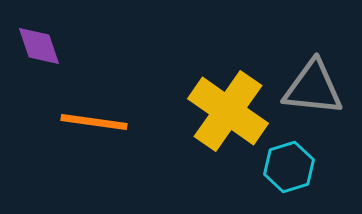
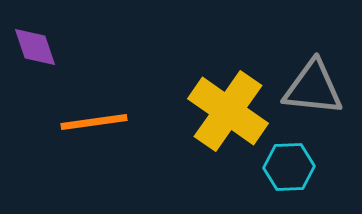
purple diamond: moved 4 px left, 1 px down
orange line: rotated 16 degrees counterclockwise
cyan hexagon: rotated 15 degrees clockwise
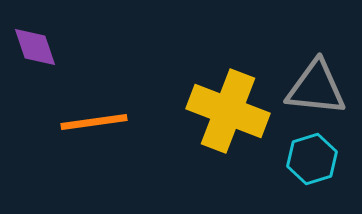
gray triangle: moved 3 px right
yellow cross: rotated 14 degrees counterclockwise
cyan hexagon: moved 23 px right, 8 px up; rotated 15 degrees counterclockwise
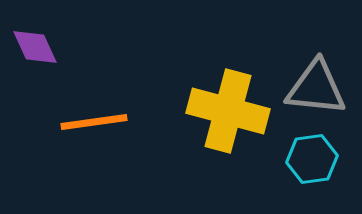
purple diamond: rotated 6 degrees counterclockwise
yellow cross: rotated 6 degrees counterclockwise
cyan hexagon: rotated 9 degrees clockwise
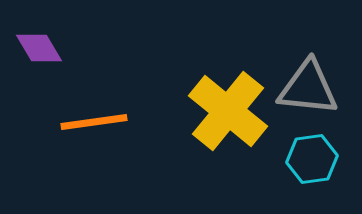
purple diamond: moved 4 px right, 1 px down; rotated 6 degrees counterclockwise
gray triangle: moved 8 px left
yellow cross: rotated 24 degrees clockwise
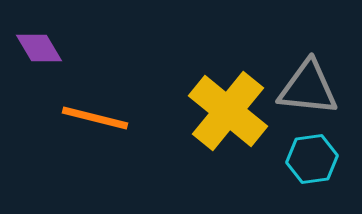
orange line: moved 1 px right, 4 px up; rotated 22 degrees clockwise
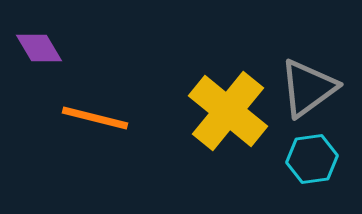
gray triangle: rotated 42 degrees counterclockwise
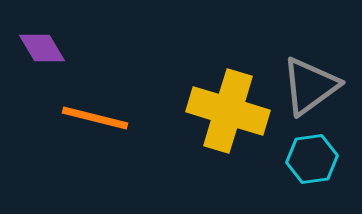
purple diamond: moved 3 px right
gray triangle: moved 2 px right, 2 px up
yellow cross: rotated 22 degrees counterclockwise
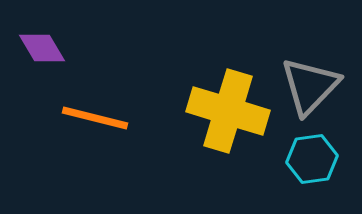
gray triangle: rotated 10 degrees counterclockwise
